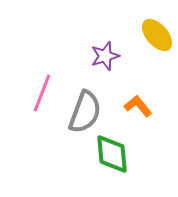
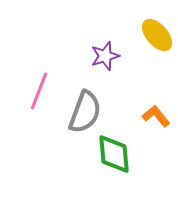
pink line: moved 3 px left, 2 px up
orange L-shape: moved 18 px right, 10 px down
green diamond: moved 2 px right
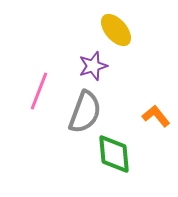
yellow ellipse: moved 41 px left, 5 px up
purple star: moved 12 px left, 10 px down
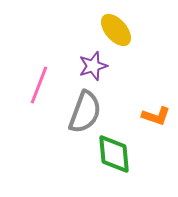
pink line: moved 6 px up
orange L-shape: rotated 148 degrees clockwise
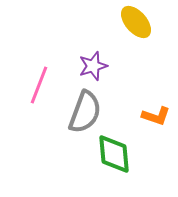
yellow ellipse: moved 20 px right, 8 px up
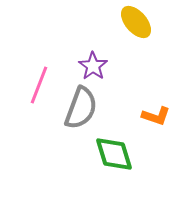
purple star: rotated 20 degrees counterclockwise
gray semicircle: moved 4 px left, 4 px up
green diamond: rotated 12 degrees counterclockwise
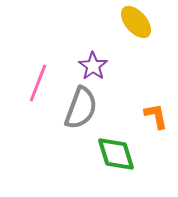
pink line: moved 1 px left, 2 px up
orange L-shape: rotated 120 degrees counterclockwise
green diamond: moved 2 px right
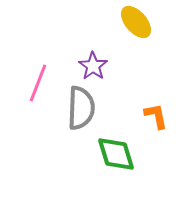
gray semicircle: rotated 18 degrees counterclockwise
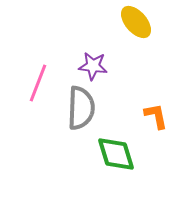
purple star: rotated 28 degrees counterclockwise
